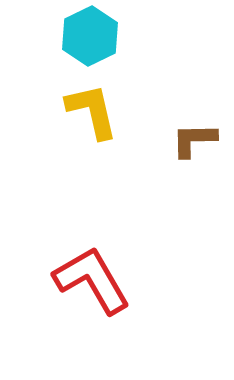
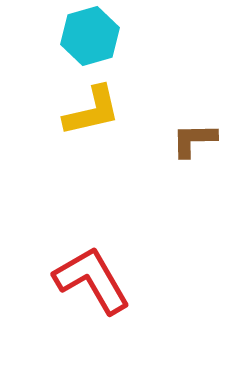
cyan hexagon: rotated 10 degrees clockwise
yellow L-shape: rotated 90 degrees clockwise
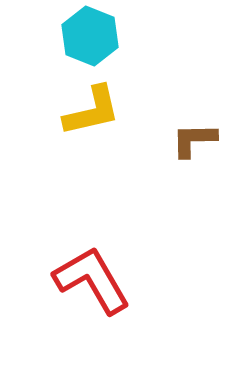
cyan hexagon: rotated 22 degrees counterclockwise
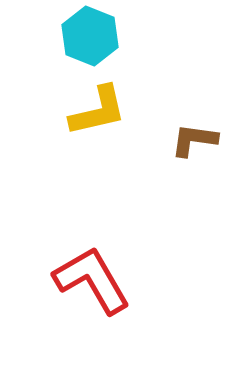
yellow L-shape: moved 6 px right
brown L-shape: rotated 9 degrees clockwise
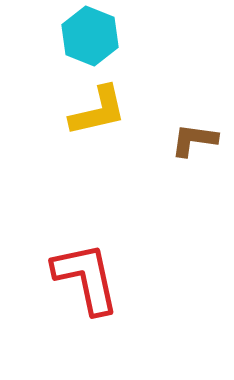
red L-shape: moved 6 px left, 2 px up; rotated 18 degrees clockwise
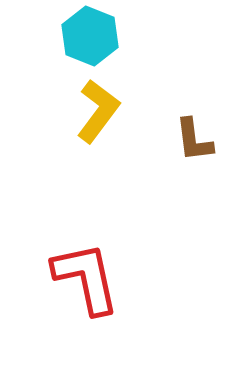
yellow L-shape: rotated 40 degrees counterclockwise
brown L-shape: rotated 105 degrees counterclockwise
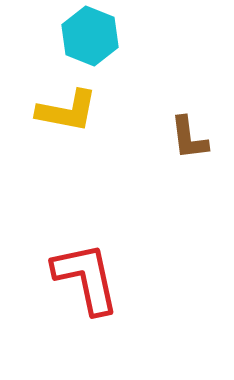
yellow L-shape: moved 31 px left; rotated 64 degrees clockwise
brown L-shape: moved 5 px left, 2 px up
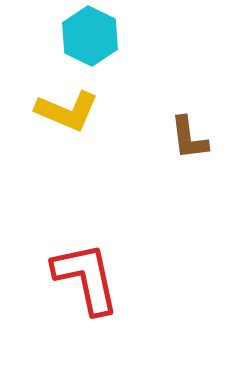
cyan hexagon: rotated 4 degrees clockwise
yellow L-shape: rotated 12 degrees clockwise
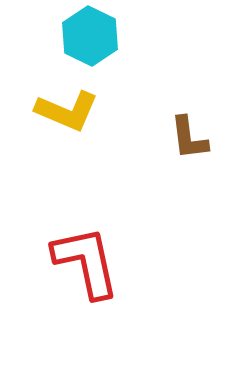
red L-shape: moved 16 px up
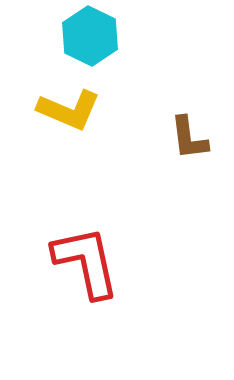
yellow L-shape: moved 2 px right, 1 px up
